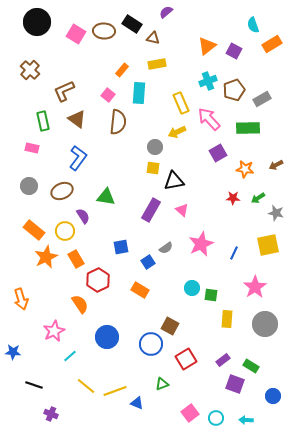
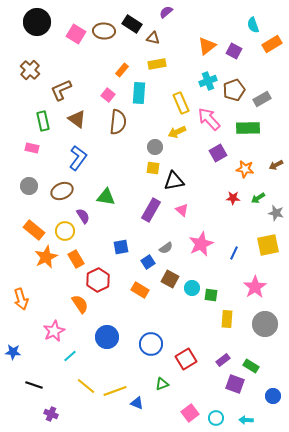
brown L-shape at (64, 91): moved 3 px left, 1 px up
brown square at (170, 326): moved 47 px up
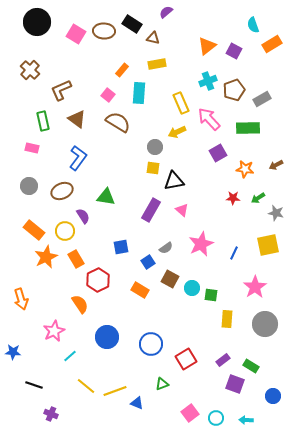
brown semicircle at (118, 122): rotated 65 degrees counterclockwise
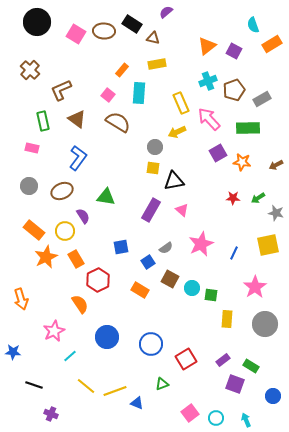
orange star at (245, 169): moved 3 px left, 7 px up
cyan arrow at (246, 420): rotated 64 degrees clockwise
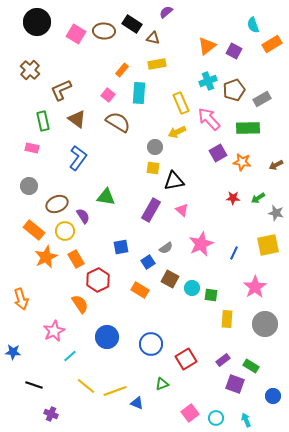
brown ellipse at (62, 191): moved 5 px left, 13 px down
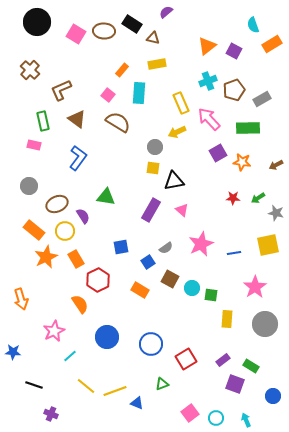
pink rectangle at (32, 148): moved 2 px right, 3 px up
blue line at (234, 253): rotated 56 degrees clockwise
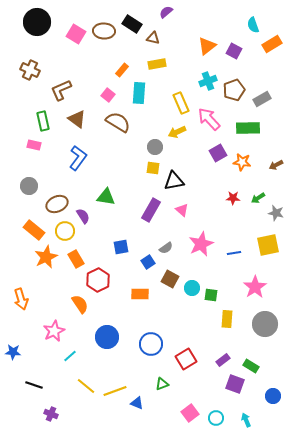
brown cross at (30, 70): rotated 18 degrees counterclockwise
orange rectangle at (140, 290): moved 4 px down; rotated 30 degrees counterclockwise
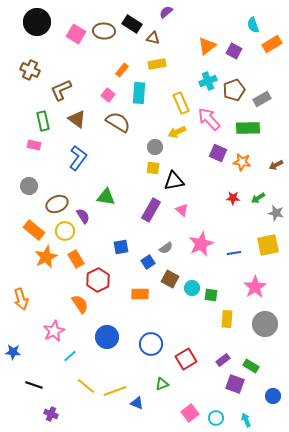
purple square at (218, 153): rotated 36 degrees counterclockwise
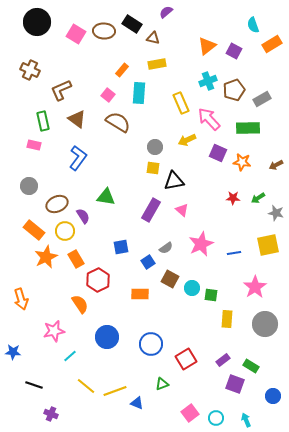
yellow arrow at (177, 132): moved 10 px right, 8 px down
pink star at (54, 331): rotated 15 degrees clockwise
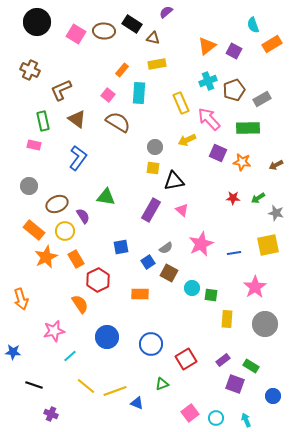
brown square at (170, 279): moved 1 px left, 6 px up
